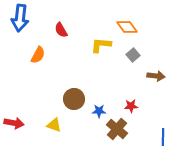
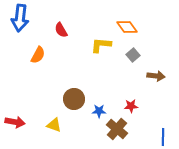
red arrow: moved 1 px right, 1 px up
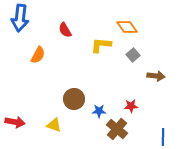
red semicircle: moved 4 px right
